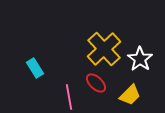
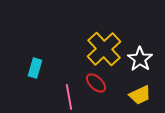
cyan rectangle: rotated 48 degrees clockwise
yellow trapezoid: moved 10 px right; rotated 20 degrees clockwise
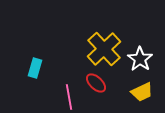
yellow trapezoid: moved 2 px right, 3 px up
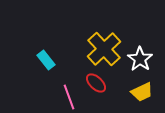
cyan rectangle: moved 11 px right, 8 px up; rotated 54 degrees counterclockwise
pink line: rotated 10 degrees counterclockwise
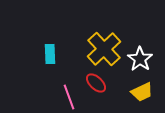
cyan rectangle: moved 4 px right, 6 px up; rotated 36 degrees clockwise
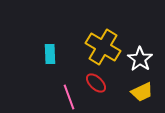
yellow cross: moved 1 px left, 2 px up; rotated 16 degrees counterclockwise
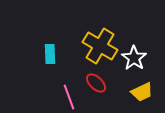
yellow cross: moved 3 px left, 1 px up
white star: moved 6 px left, 1 px up
